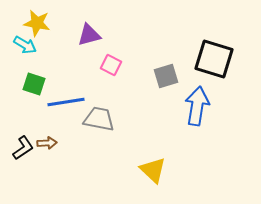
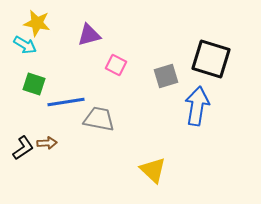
black square: moved 3 px left
pink square: moved 5 px right
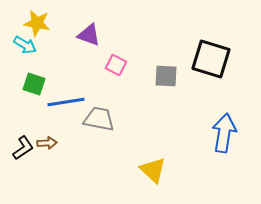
purple triangle: rotated 35 degrees clockwise
gray square: rotated 20 degrees clockwise
blue arrow: moved 27 px right, 27 px down
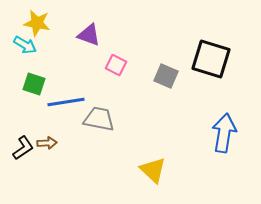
gray square: rotated 20 degrees clockwise
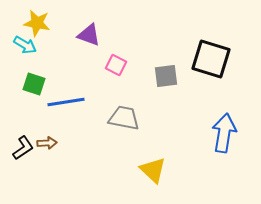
gray square: rotated 30 degrees counterclockwise
gray trapezoid: moved 25 px right, 1 px up
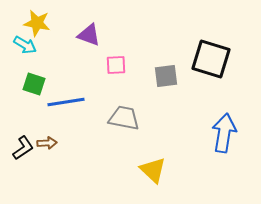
pink square: rotated 30 degrees counterclockwise
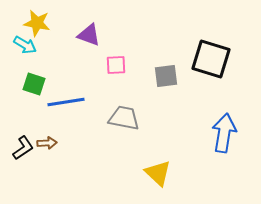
yellow triangle: moved 5 px right, 3 px down
